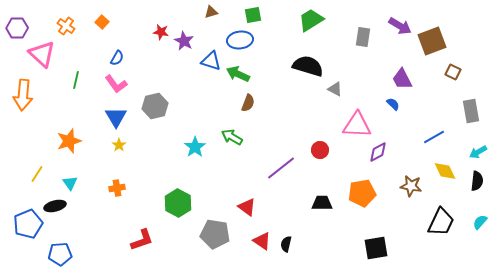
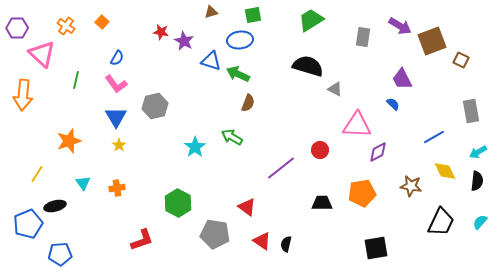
brown square at (453, 72): moved 8 px right, 12 px up
cyan triangle at (70, 183): moved 13 px right
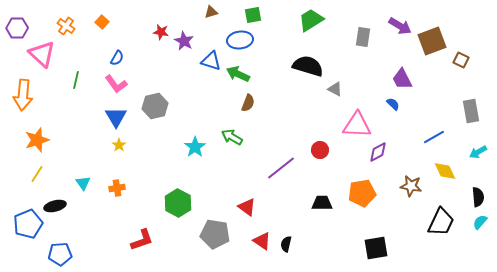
orange star at (69, 141): moved 32 px left, 1 px up
black semicircle at (477, 181): moved 1 px right, 16 px down; rotated 12 degrees counterclockwise
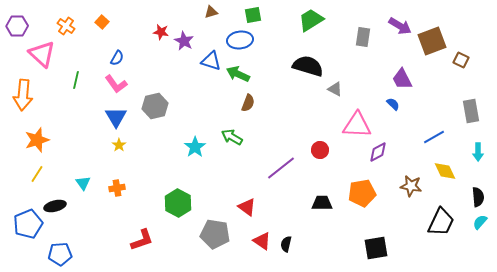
purple hexagon at (17, 28): moved 2 px up
cyan arrow at (478, 152): rotated 60 degrees counterclockwise
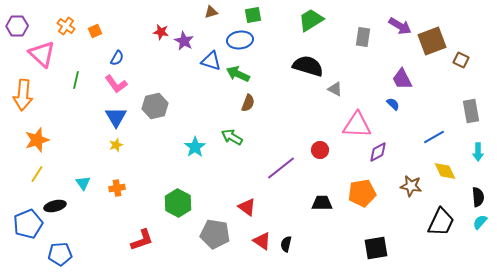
orange square at (102, 22): moved 7 px left, 9 px down; rotated 24 degrees clockwise
yellow star at (119, 145): moved 3 px left; rotated 16 degrees clockwise
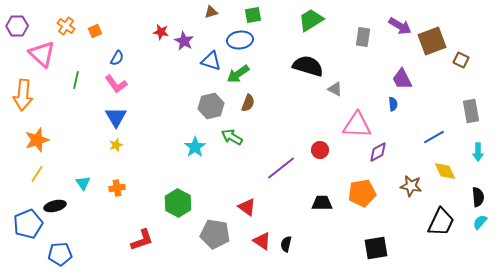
green arrow at (238, 74): rotated 60 degrees counterclockwise
blue semicircle at (393, 104): rotated 40 degrees clockwise
gray hexagon at (155, 106): moved 56 px right
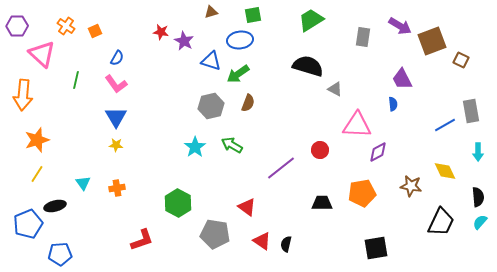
green arrow at (232, 137): moved 8 px down
blue line at (434, 137): moved 11 px right, 12 px up
yellow star at (116, 145): rotated 24 degrees clockwise
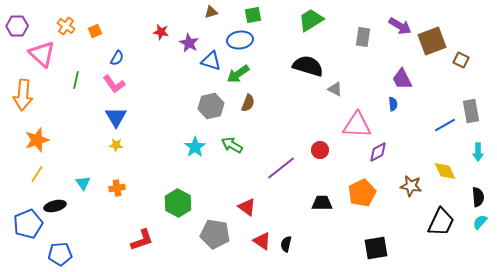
purple star at (184, 41): moved 5 px right, 2 px down
pink L-shape at (116, 84): moved 2 px left
orange pentagon at (362, 193): rotated 16 degrees counterclockwise
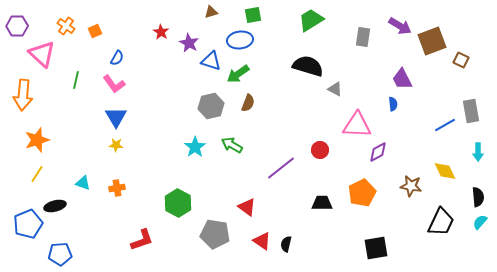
red star at (161, 32): rotated 21 degrees clockwise
cyan triangle at (83, 183): rotated 35 degrees counterclockwise
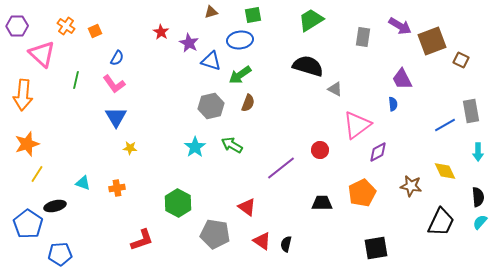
green arrow at (238, 74): moved 2 px right, 1 px down
pink triangle at (357, 125): rotated 40 degrees counterclockwise
orange star at (37, 140): moved 10 px left, 4 px down
yellow star at (116, 145): moved 14 px right, 3 px down
blue pentagon at (28, 224): rotated 16 degrees counterclockwise
